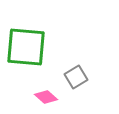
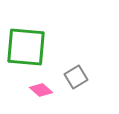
pink diamond: moved 5 px left, 7 px up
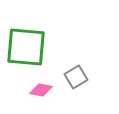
pink diamond: rotated 30 degrees counterclockwise
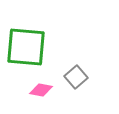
gray square: rotated 10 degrees counterclockwise
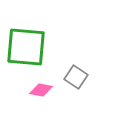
gray square: rotated 15 degrees counterclockwise
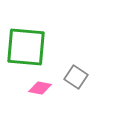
pink diamond: moved 1 px left, 2 px up
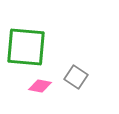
pink diamond: moved 2 px up
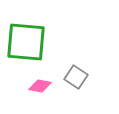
green square: moved 5 px up
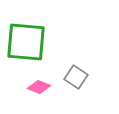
pink diamond: moved 1 px left, 1 px down; rotated 10 degrees clockwise
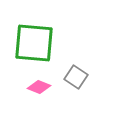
green square: moved 8 px right, 1 px down
